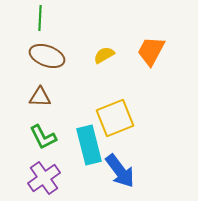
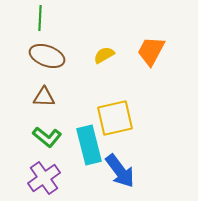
brown triangle: moved 4 px right
yellow square: rotated 9 degrees clockwise
green L-shape: moved 4 px right; rotated 24 degrees counterclockwise
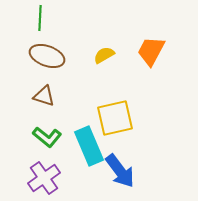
brown triangle: moved 1 px up; rotated 15 degrees clockwise
cyan rectangle: moved 1 px down; rotated 9 degrees counterclockwise
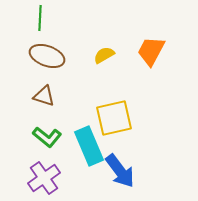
yellow square: moved 1 px left
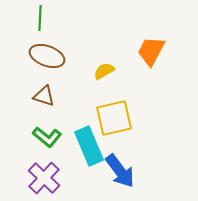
yellow semicircle: moved 16 px down
purple cross: rotated 12 degrees counterclockwise
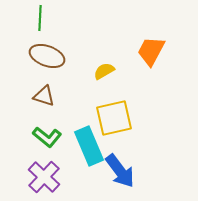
purple cross: moved 1 px up
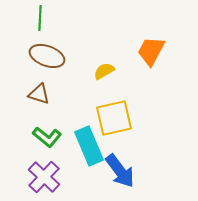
brown triangle: moved 5 px left, 2 px up
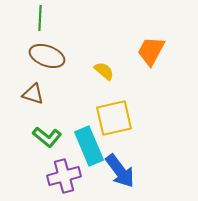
yellow semicircle: rotated 70 degrees clockwise
brown triangle: moved 6 px left
purple cross: moved 20 px right, 1 px up; rotated 32 degrees clockwise
